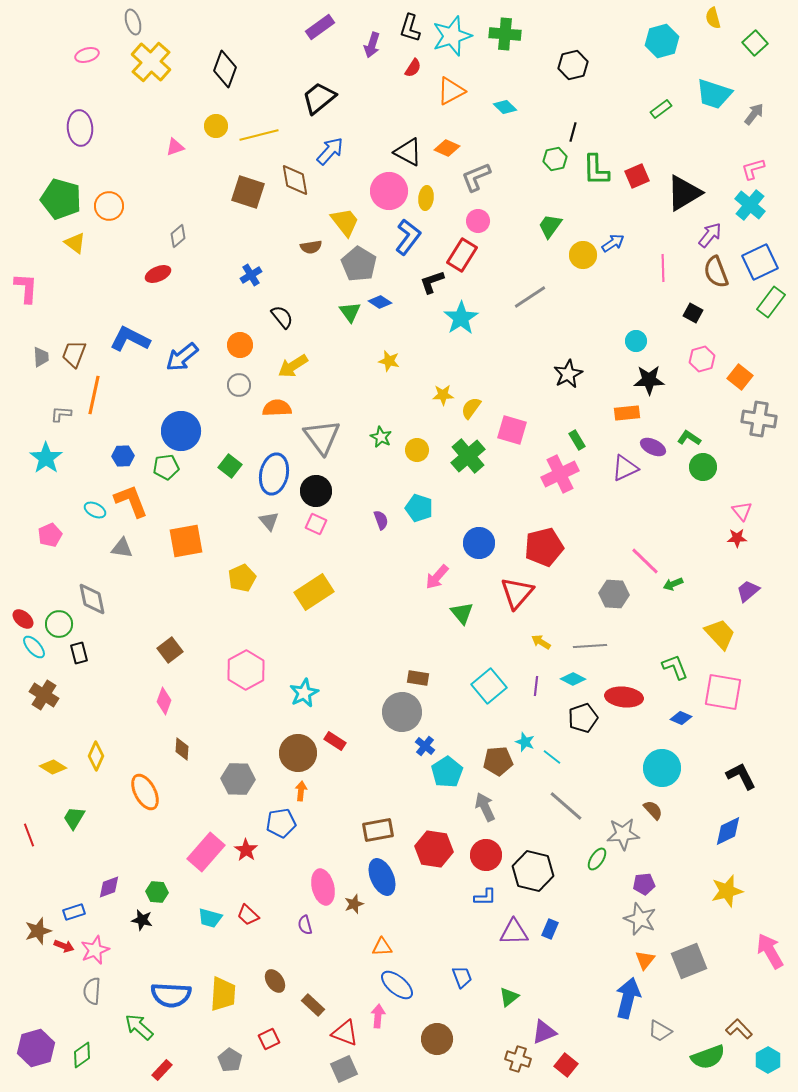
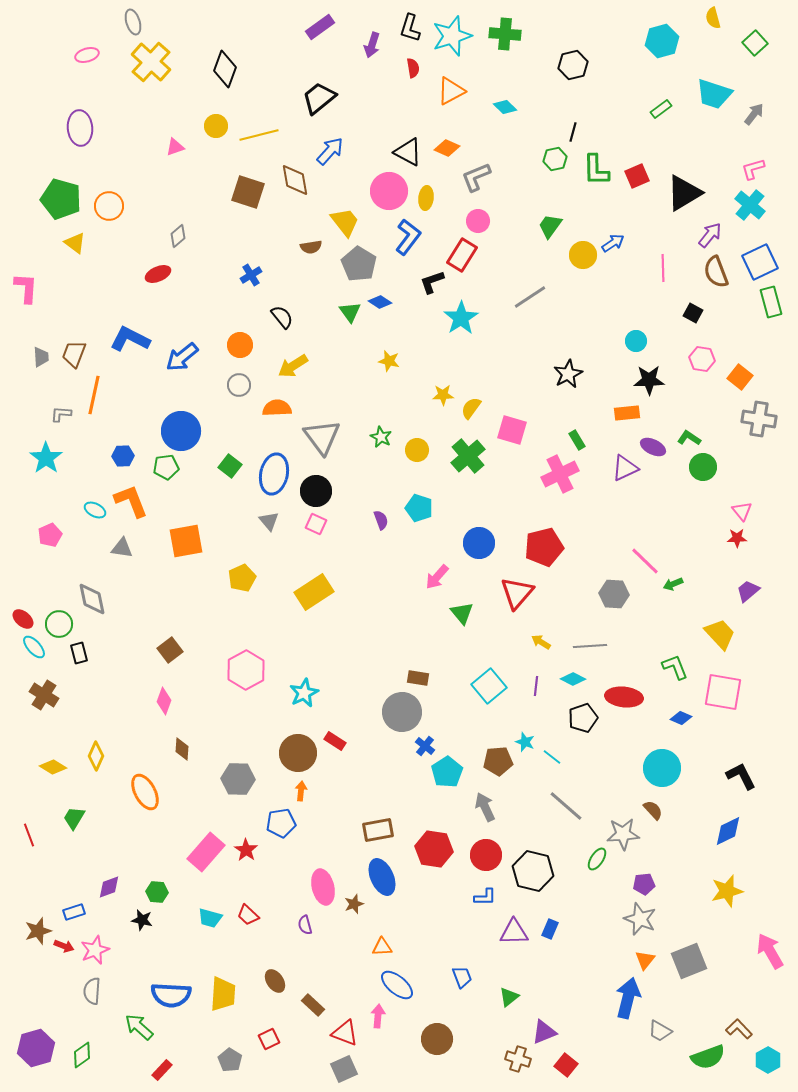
red semicircle at (413, 68): rotated 42 degrees counterclockwise
green rectangle at (771, 302): rotated 52 degrees counterclockwise
pink hexagon at (702, 359): rotated 25 degrees clockwise
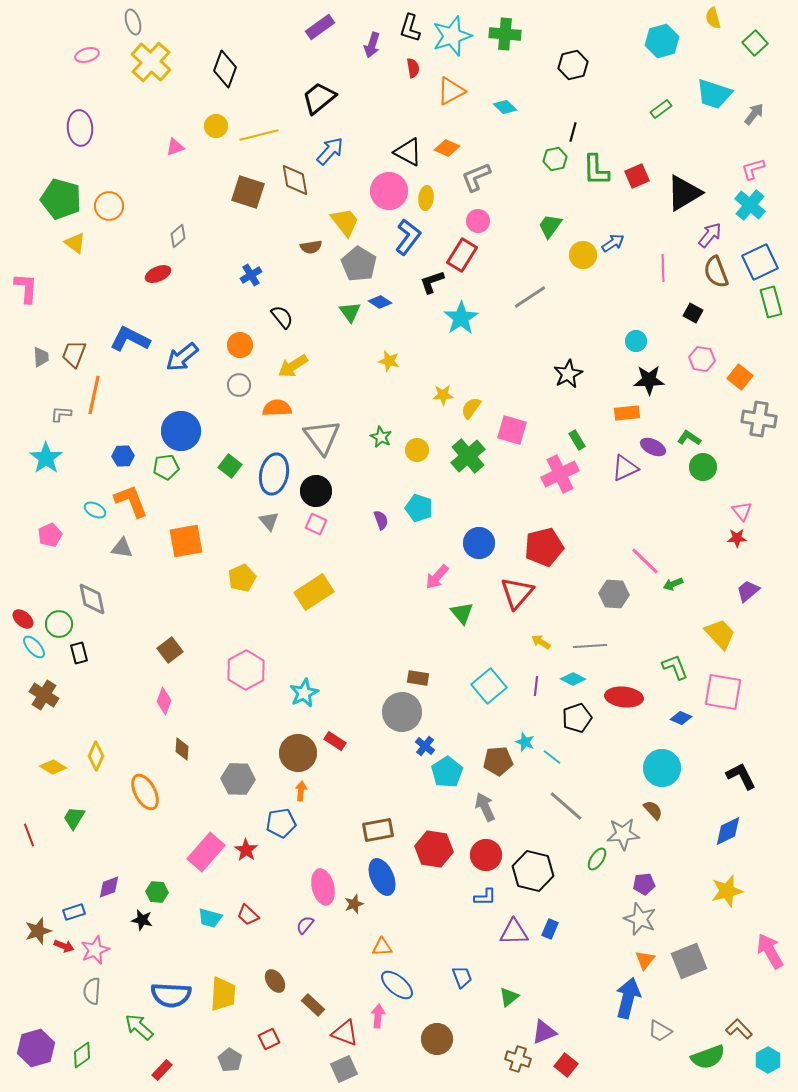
black pentagon at (583, 718): moved 6 px left
purple semicircle at (305, 925): rotated 54 degrees clockwise
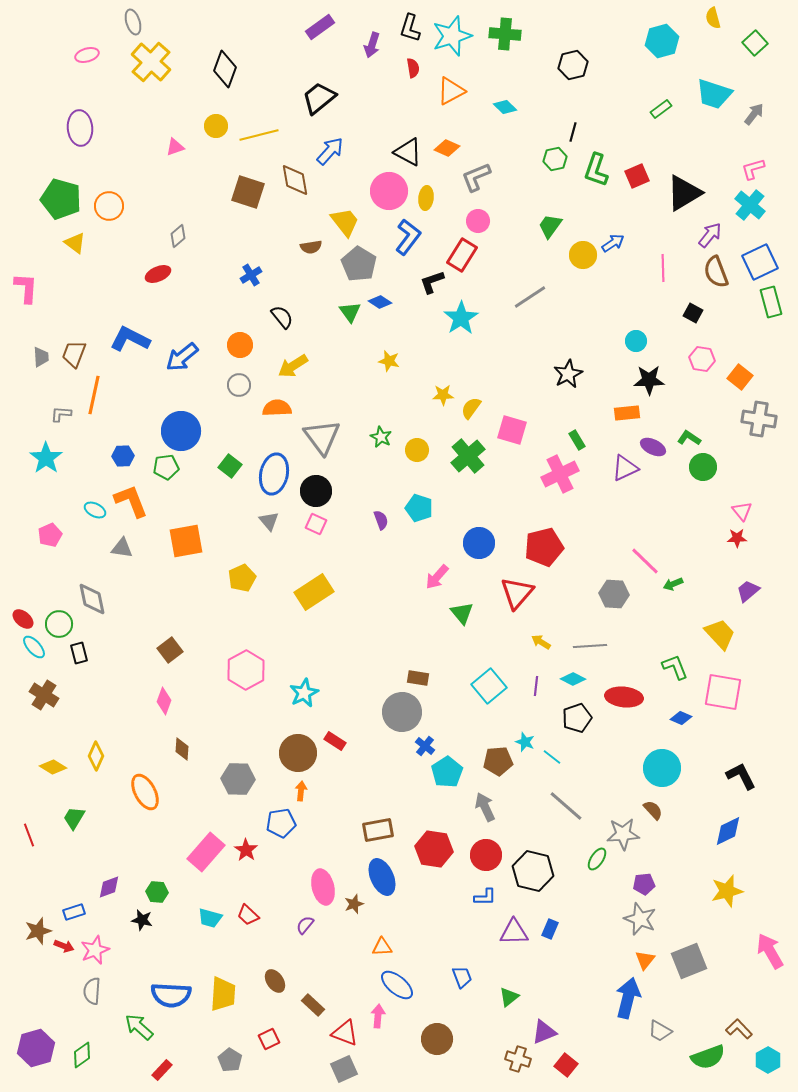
green L-shape at (596, 170): rotated 20 degrees clockwise
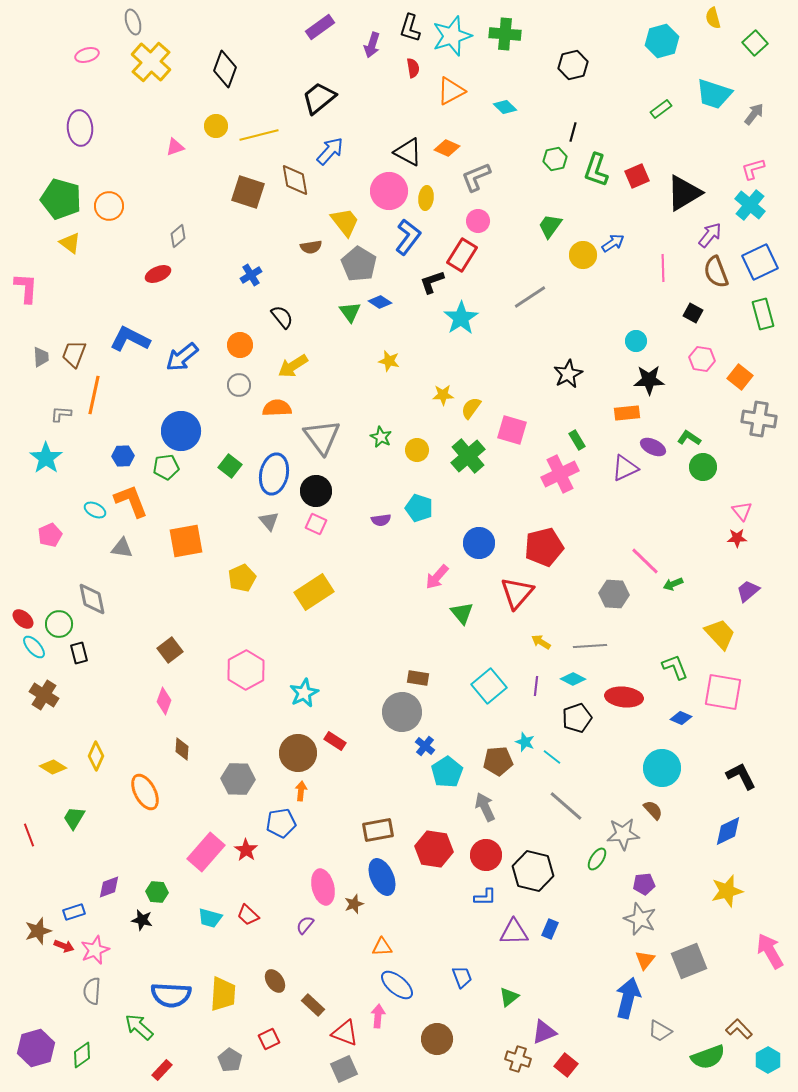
yellow triangle at (75, 243): moved 5 px left
green rectangle at (771, 302): moved 8 px left, 12 px down
purple semicircle at (381, 520): rotated 102 degrees clockwise
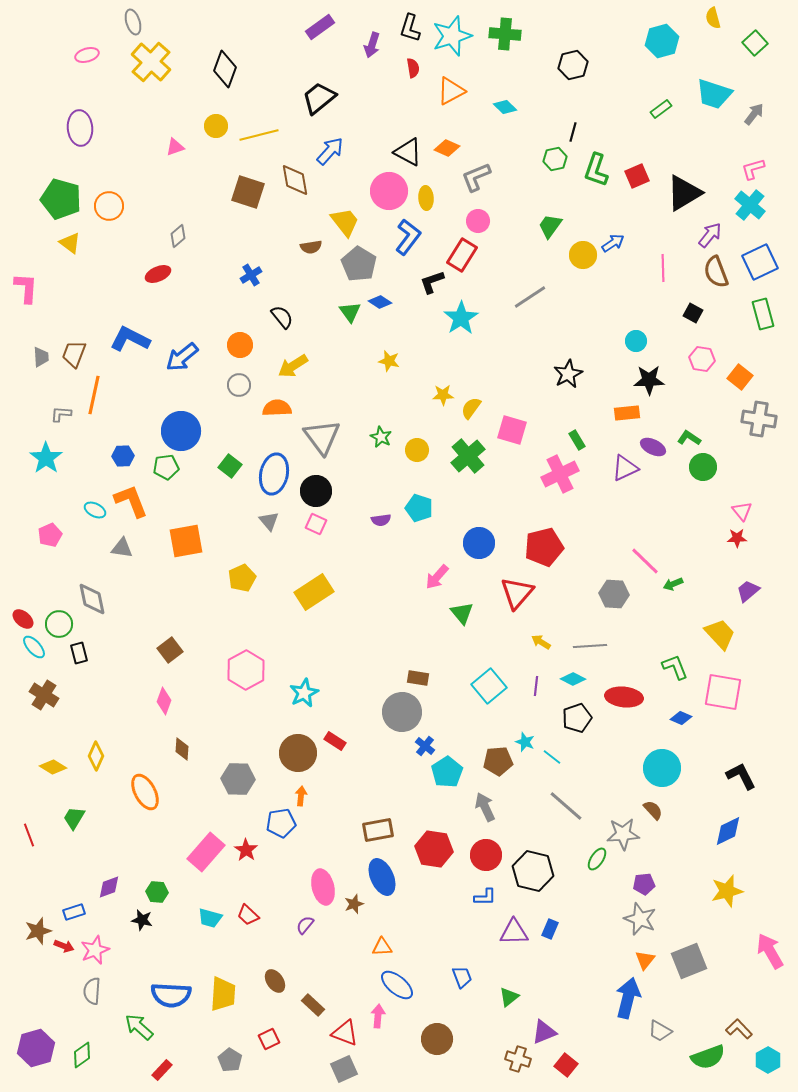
yellow ellipse at (426, 198): rotated 10 degrees counterclockwise
orange arrow at (301, 791): moved 5 px down
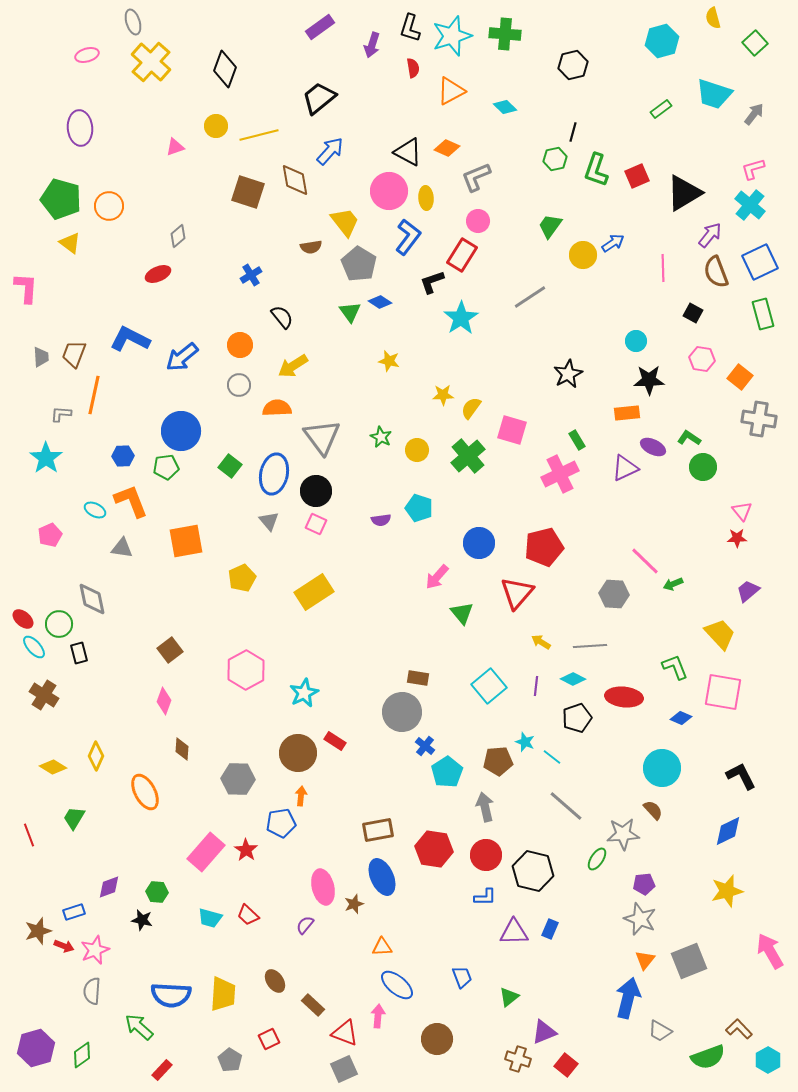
gray arrow at (485, 807): rotated 12 degrees clockwise
